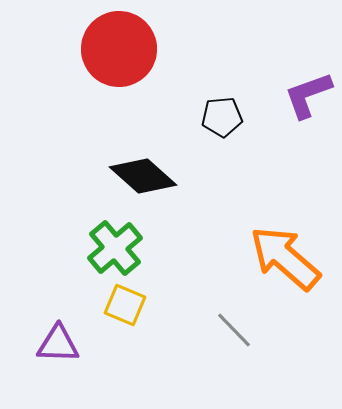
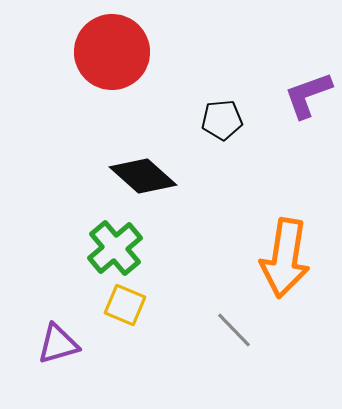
red circle: moved 7 px left, 3 px down
black pentagon: moved 3 px down
orange arrow: rotated 122 degrees counterclockwise
purple triangle: rotated 18 degrees counterclockwise
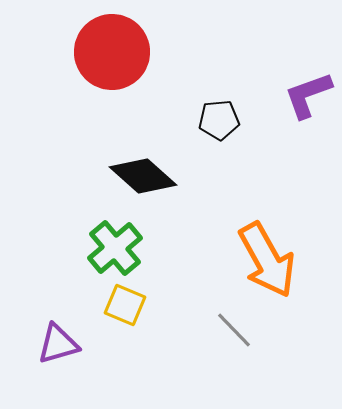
black pentagon: moved 3 px left
orange arrow: moved 18 px left, 2 px down; rotated 38 degrees counterclockwise
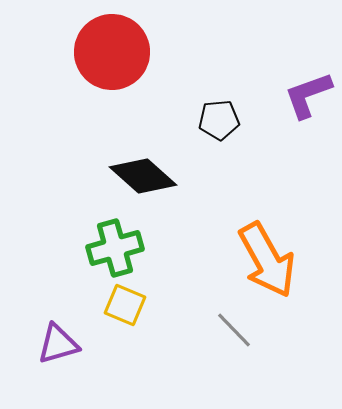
green cross: rotated 24 degrees clockwise
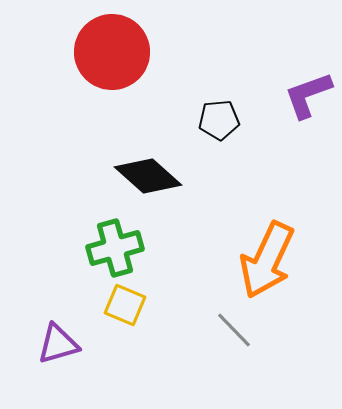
black diamond: moved 5 px right
orange arrow: rotated 54 degrees clockwise
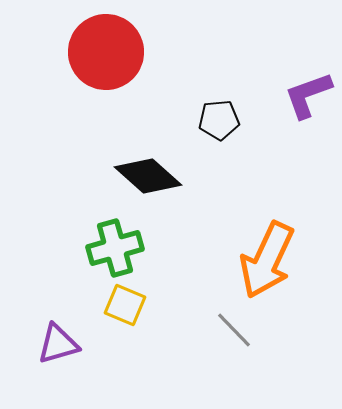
red circle: moved 6 px left
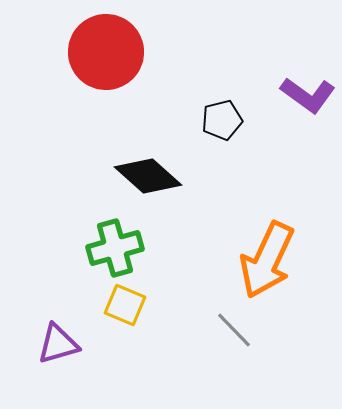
purple L-shape: rotated 124 degrees counterclockwise
black pentagon: moved 3 px right; rotated 9 degrees counterclockwise
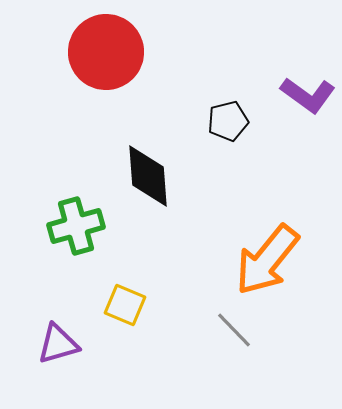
black pentagon: moved 6 px right, 1 px down
black diamond: rotated 44 degrees clockwise
green cross: moved 39 px left, 22 px up
orange arrow: rotated 14 degrees clockwise
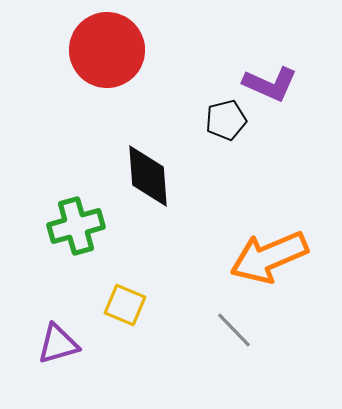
red circle: moved 1 px right, 2 px up
purple L-shape: moved 38 px left, 11 px up; rotated 12 degrees counterclockwise
black pentagon: moved 2 px left, 1 px up
orange arrow: moved 2 px right, 3 px up; rotated 28 degrees clockwise
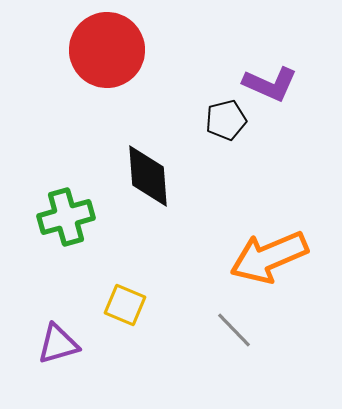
green cross: moved 10 px left, 9 px up
